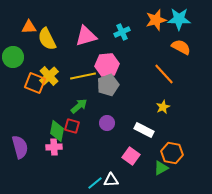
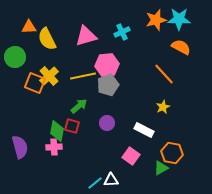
green circle: moved 2 px right
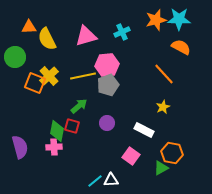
cyan line: moved 2 px up
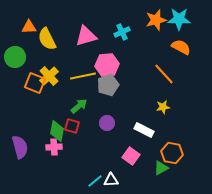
yellow star: rotated 16 degrees clockwise
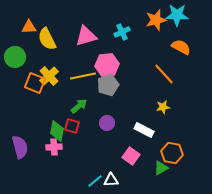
cyan star: moved 2 px left, 4 px up
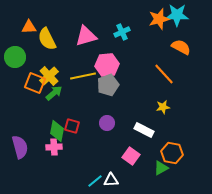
orange star: moved 3 px right, 1 px up
green arrow: moved 25 px left, 13 px up
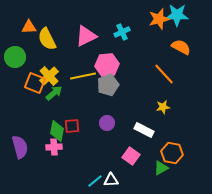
pink triangle: rotated 10 degrees counterclockwise
red square: rotated 21 degrees counterclockwise
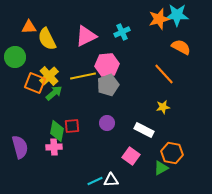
cyan line: rotated 14 degrees clockwise
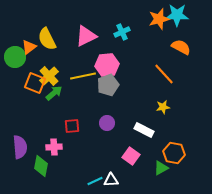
orange triangle: moved 20 px down; rotated 35 degrees counterclockwise
green diamond: moved 16 px left, 35 px down
purple semicircle: rotated 10 degrees clockwise
orange hexagon: moved 2 px right
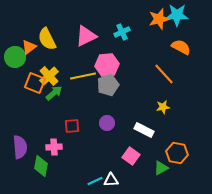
orange hexagon: moved 3 px right
